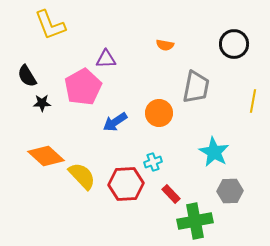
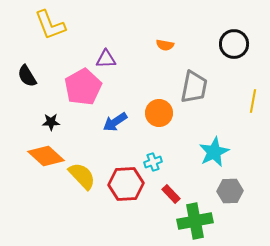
gray trapezoid: moved 2 px left
black star: moved 9 px right, 19 px down
cyan star: rotated 16 degrees clockwise
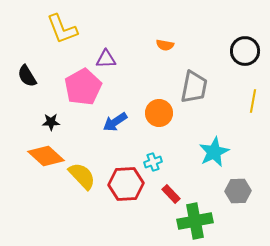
yellow L-shape: moved 12 px right, 4 px down
black circle: moved 11 px right, 7 px down
gray hexagon: moved 8 px right
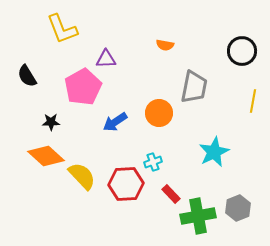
black circle: moved 3 px left
gray hexagon: moved 17 px down; rotated 20 degrees counterclockwise
green cross: moved 3 px right, 5 px up
